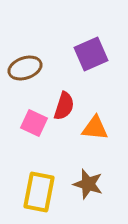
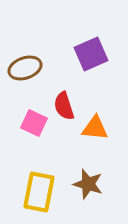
red semicircle: rotated 144 degrees clockwise
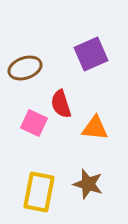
red semicircle: moved 3 px left, 2 px up
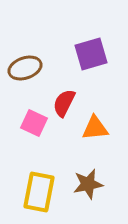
purple square: rotated 8 degrees clockwise
red semicircle: moved 3 px right, 1 px up; rotated 44 degrees clockwise
orange triangle: rotated 12 degrees counterclockwise
brown star: rotated 28 degrees counterclockwise
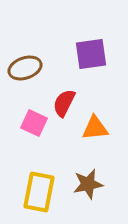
purple square: rotated 8 degrees clockwise
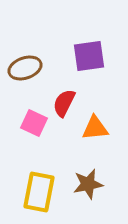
purple square: moved 2 px left, 2 px down
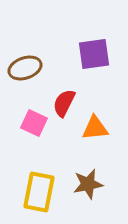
purple square: moved 5 px right, 2 px up
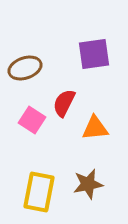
pink square: moved 2 px left, 3 px up; rotated 8 degrees clockwise
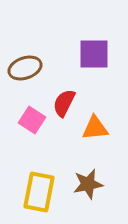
purple square: rotated 8 degrees clockwise
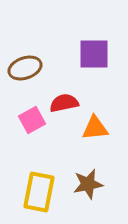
red semicircle: rotated 52 degrees clockwise
pink square: rotated 28 degrees clockwise
